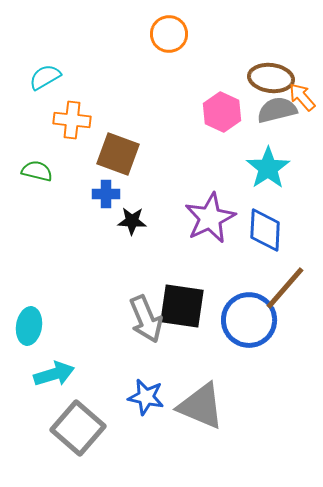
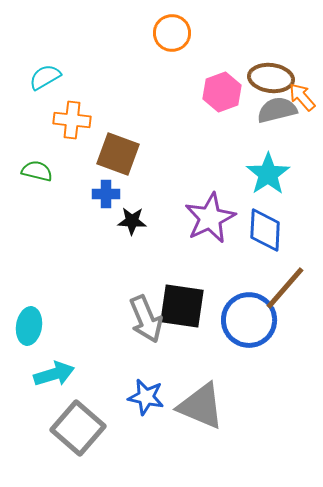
orange circle: moved 3 px right, 1 px up
pink hexagon: moved 20 px up; rotated 15 degrees clockwise
cyan star: moved 6 px down
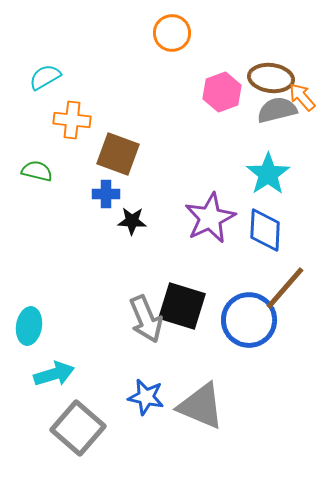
black square: rotated 9 degrees clockwise
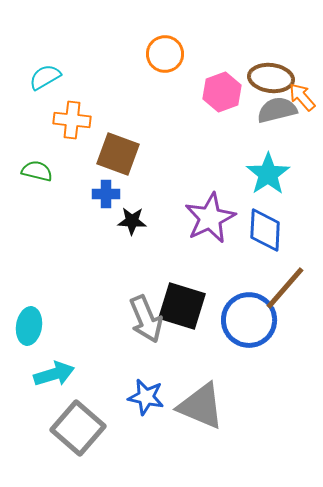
orange circle: moved 7 px left, 21 px down
